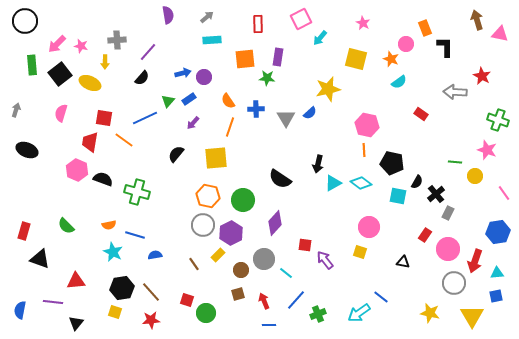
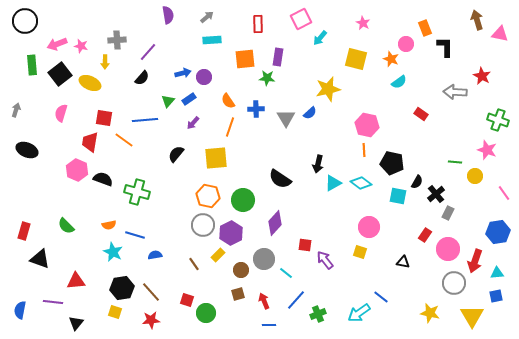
pink arrow at (57, 44): rotated 24 degrees clockwise
blue line at (145, 118): moved 2 px down; rotated 20 degrees clockwise
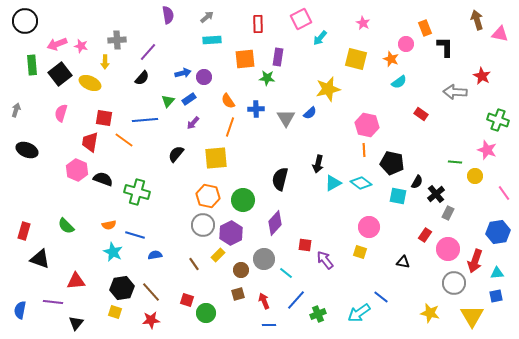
black semicircle at (280, 179): rotated 70 degrees clockwise
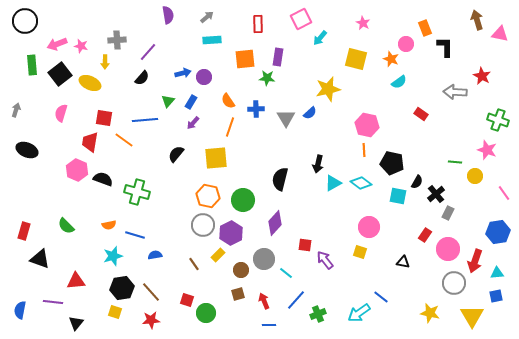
blue rectangle at (189, 99): moved 2 px right, 3 px down; rotated 24 degrees counterclockwise
cyan star at (113, 252): moved 4 px down; rotated 30 degrees clockwise
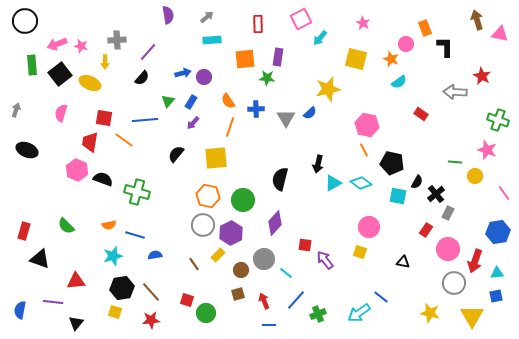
orange line at (364, 150): rotated 24 degrees counterclockwise
red rectangle at (425, 235): moved 1 px right, 5 px up
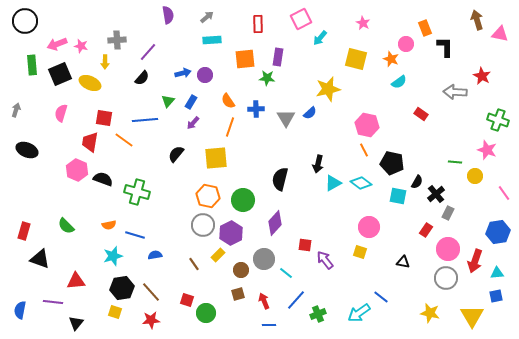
black square at (60, 74): rotated 15 degrees clockwise
purple circle at (204, 77): moved 1 px right, 2 px up
gray circle at (454, 283): moved 8 px left, 5 px up
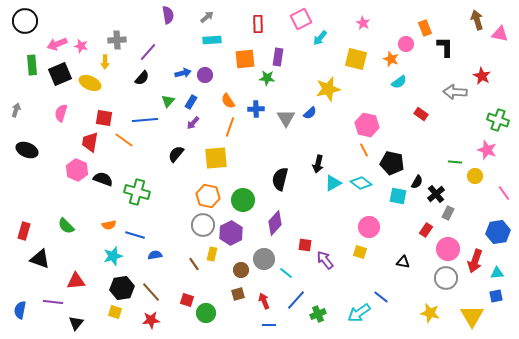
yellow rectangle at (218, 255): moved 6 px left, 1 px up; rotated 32 degrees counterclockwise
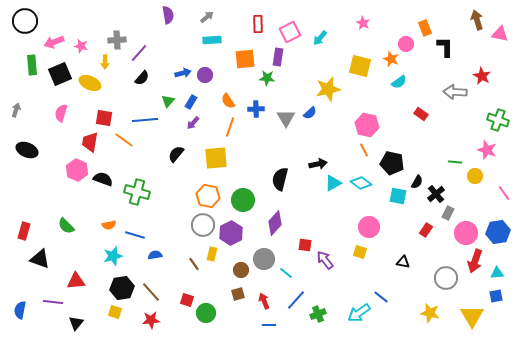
pink square at (301, 19): moved 11 px left, 13 px down
pink arrow at (57, 44): moved 3 px left, 2 px up
purple line at (148, 52): moved 9 px left, 1 px down
yellow square at (356, 59): moved 4 px right, 7 px down
black arrow at (318, 164): rotated 114 degrees counterclockwise
pink circle at (448, 249): moved 18 px right, 16 px up
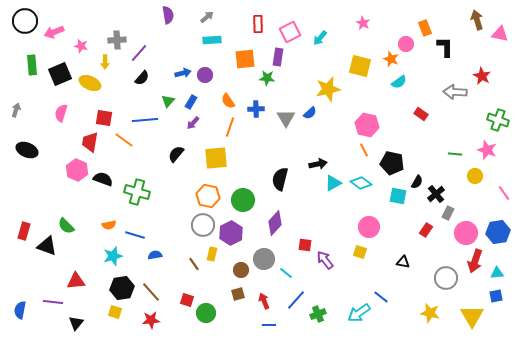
pink arrow at (54, 42): moved 10 px up
green line at (455, 162): moved 8 px up
black triangle at (40, 259): moved 7 px right, 13 px up
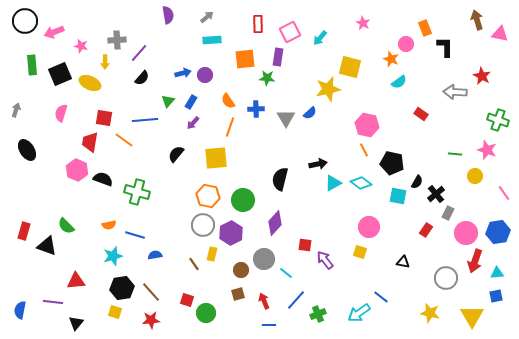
yellow square at (360, 66): moved 10 px left, 1 px down
black ellipse at (27, 150): rotated 35 degrees clockwise
